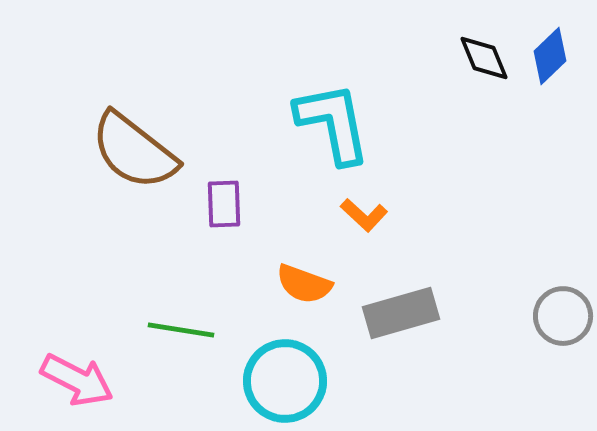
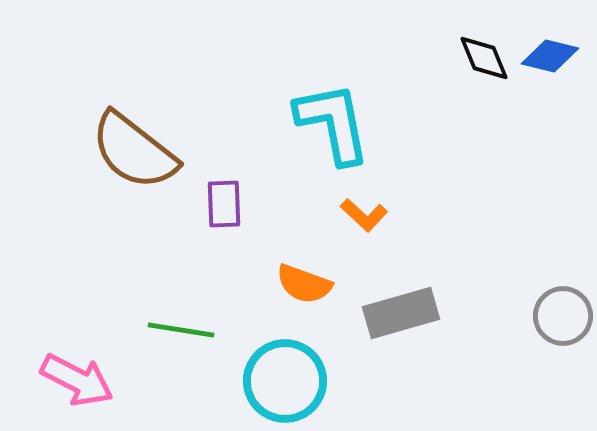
blue diamond: rotated 58 degrees clockwise
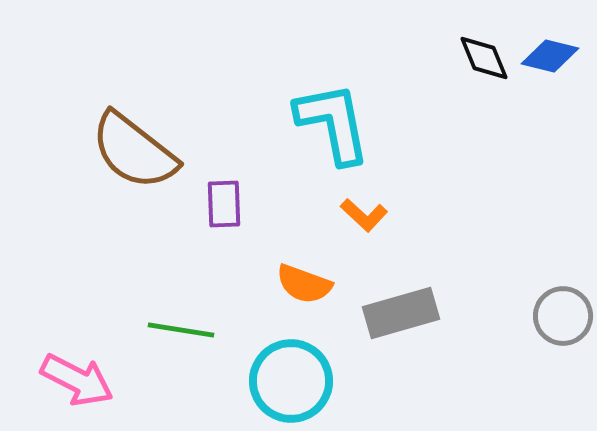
cyan circle: moved 6 px right
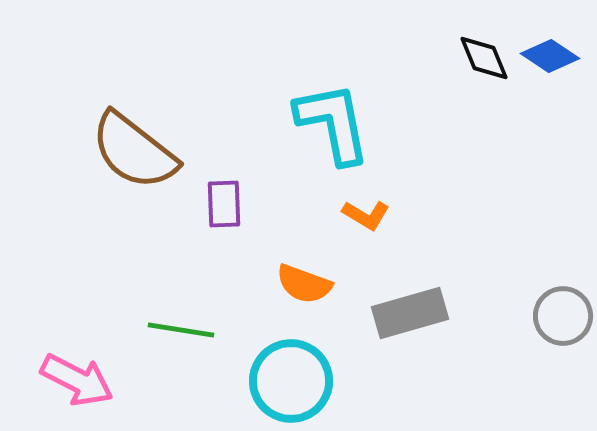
blue diamond: rotated 20 degrees clockwise
orange L-shape: moved 2 px right; rotated 12 degrees counterclockwise
gray rectangle: moved 9 px right
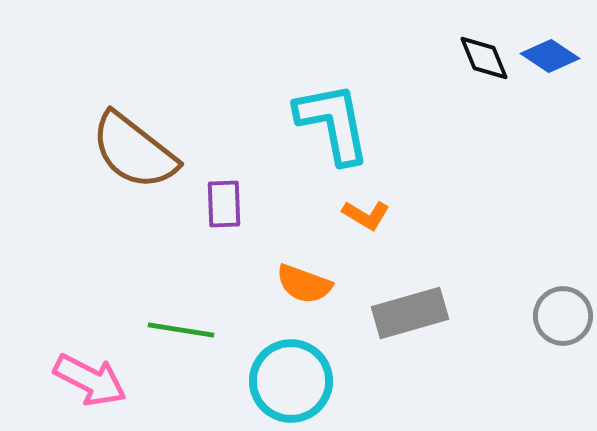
pink arrow: moved 13 px right
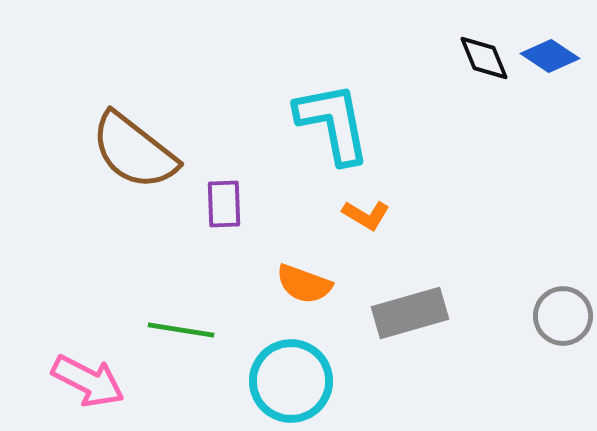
pink arrow: moved 2 px left, 1 px down
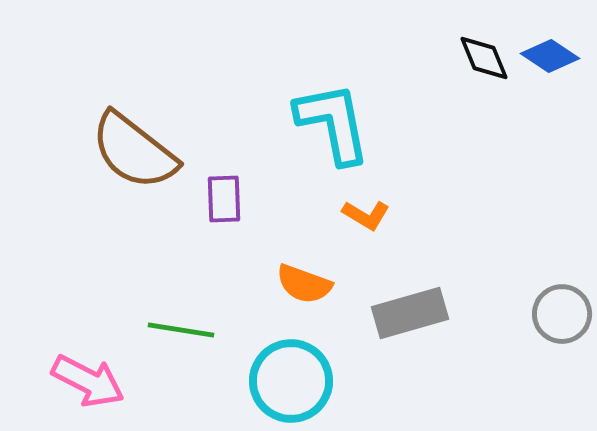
purple rectangle: moved 5 px up
gray circle: moved 1 px left, 2 px up
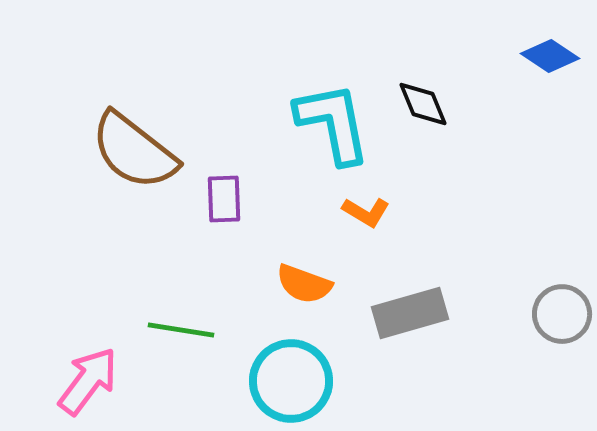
black diamond: moved 61 px left, 46 px down
orange L-shape: moved 3 px up
pink arrow: rotated 80 degrees counterclockwise
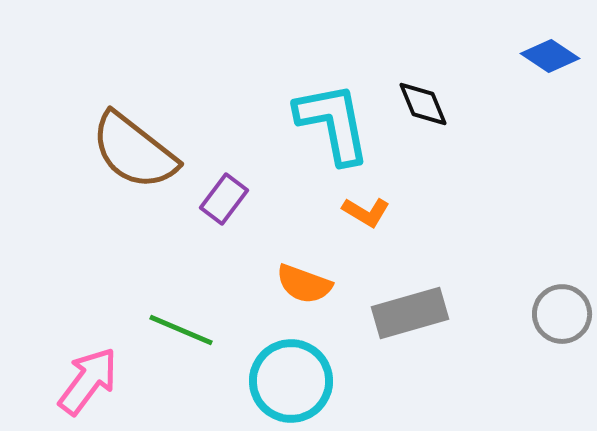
purple rectangle: rotated 39 degrees clockwise
green line: rotated 14 degrees clockwise
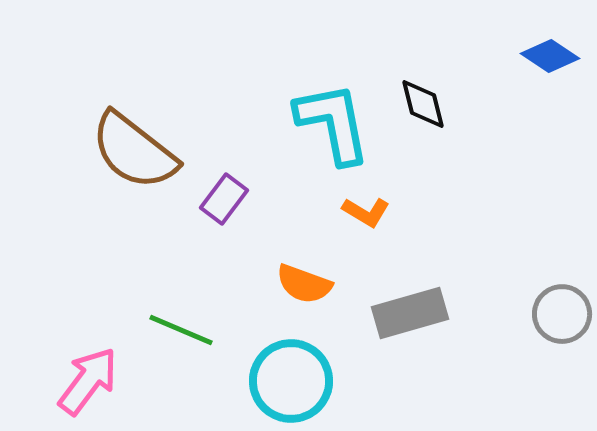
black diamond: rotated 8 degrees clockwise
